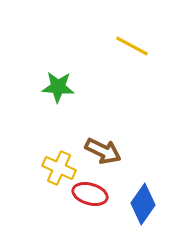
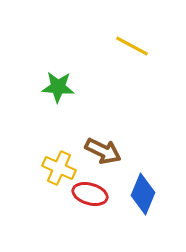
blue diamond: moved 10 px up; rotated 12 degrees counterclockwise
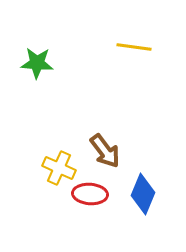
yellow line: moved 2 px right, 1 px down; rotated 20 degrees counterclockwise
green star: moved 21 px left, 24 px up
brown arrow: moved 2 px right; rotated 27 degrees clockwise
red ellipse: rotated 12 degrees counterclockwise
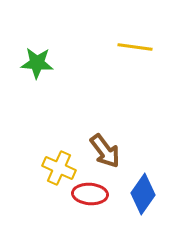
yellow line: moved 1 px right
blue diamond: rotated 12 degrees clockwise
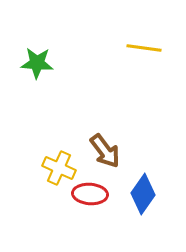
yellow line: moved 9 px right, 1 px down
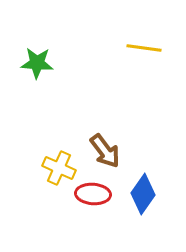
red ellipse: moved 3 px right
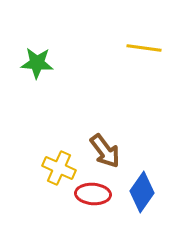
blue diamond: moved 1 px left, 2 px up
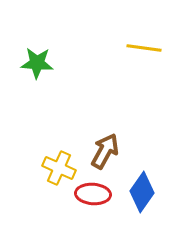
brown arrow: rotated 114 degrees counterclockwise
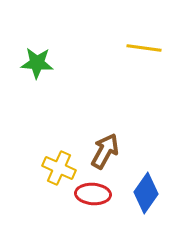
blue diamond: moved 4 px right, 1 px down
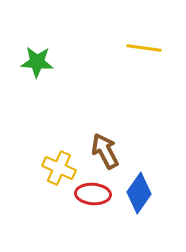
green star: moved 1 px up
brown arrow: rotated 57 degrees counterclockwise
blue diamond: moved 7 px left
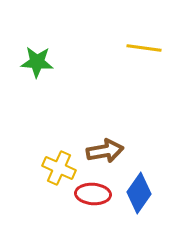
brown arrow: rotated 108 degrees clockwise
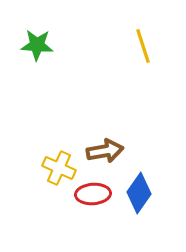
yellow line: moved 1 px left, 2 px up; rotated 64 degrees clockwise
green star: moved 17 px up
red ellipse: rotated 8 degrees counterclockwise
